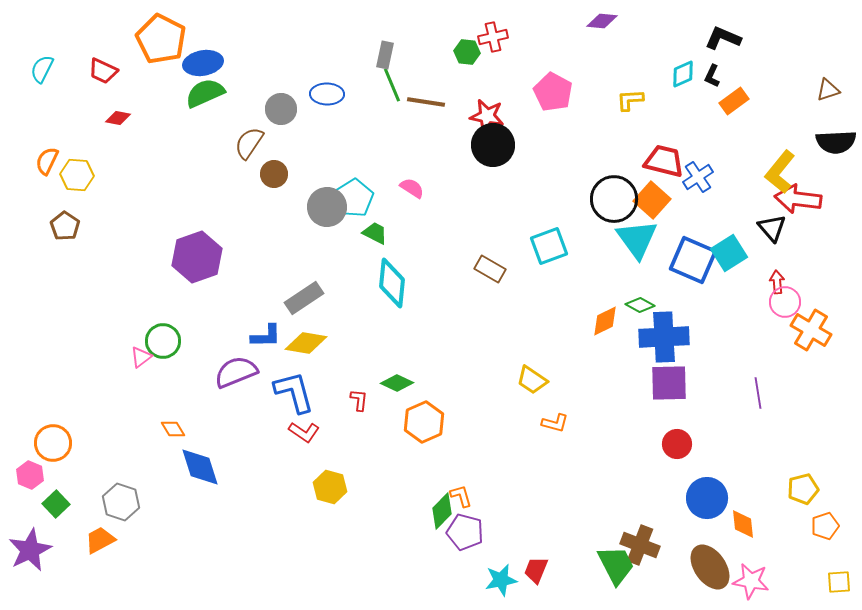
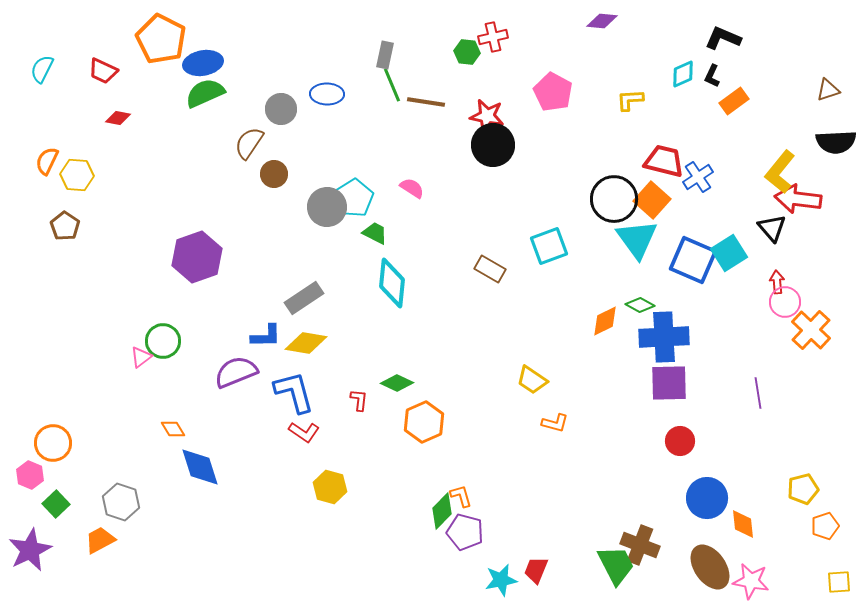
orange cross at (811, 330): rotated 12 degrees clockwise
red circle at (677, 444): moved 3 px right, 3 px up
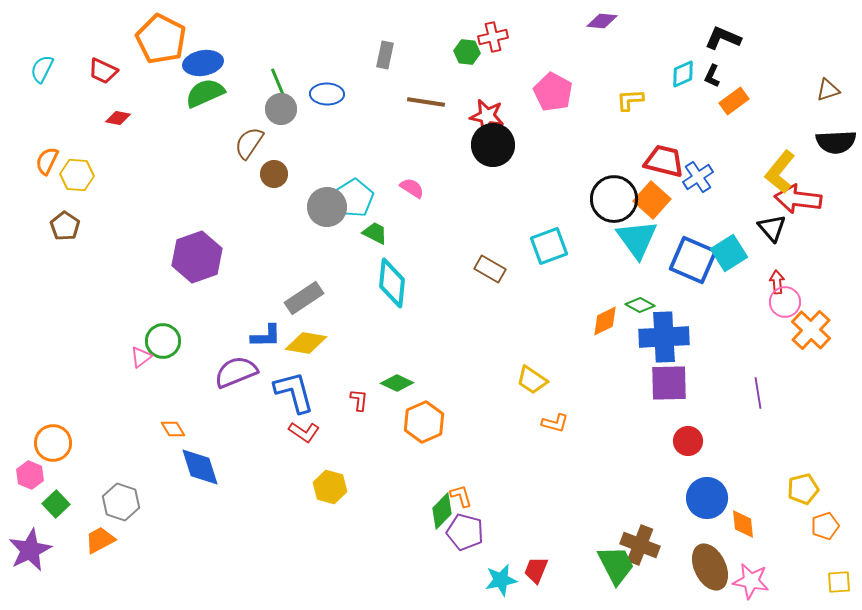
green line at (392, 85): moved 113 px left
red circle at (680, 441): moved 8 px right
brown ellipse at (710, 567): rotated 9 degrees clockwise
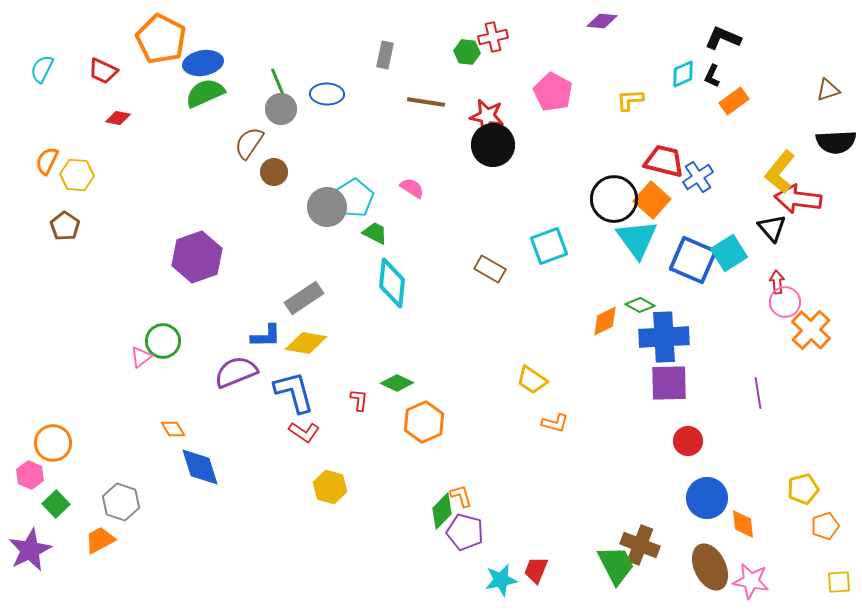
brown circle at (274, 174): moved 2 px up
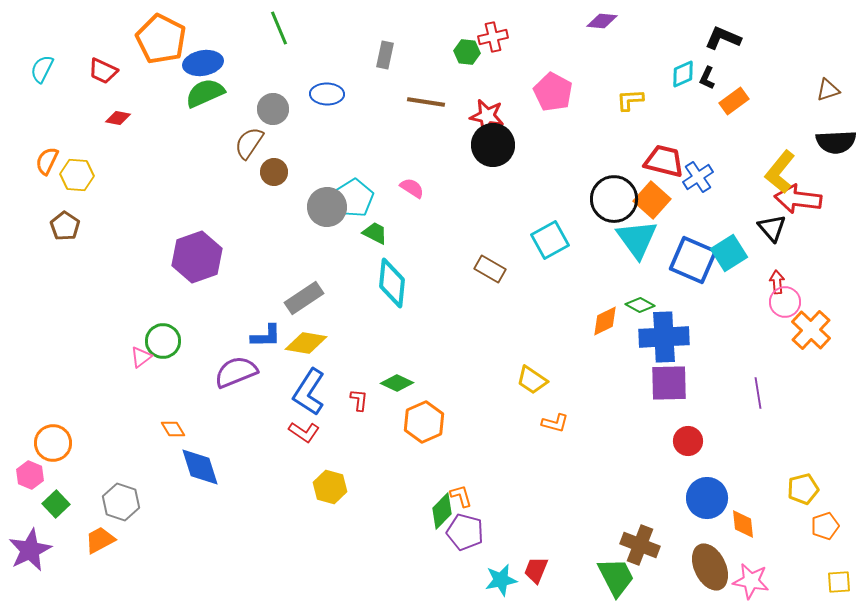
black L-shape at (712, 76): moved 5 px left, 2 px down
green line at (279, 85): moved 57 px up
gray circle at (281, 109): moved 8 px left
cyan square at (549, 246): moved 1 px right, 6 px up; rotated 9 degrees counterclockwise
blue L-shape at (294, 392): moved 15 px right; rotated 132 degrees counterclockwise
green trapezoid at (616, 565): moved 12 px down
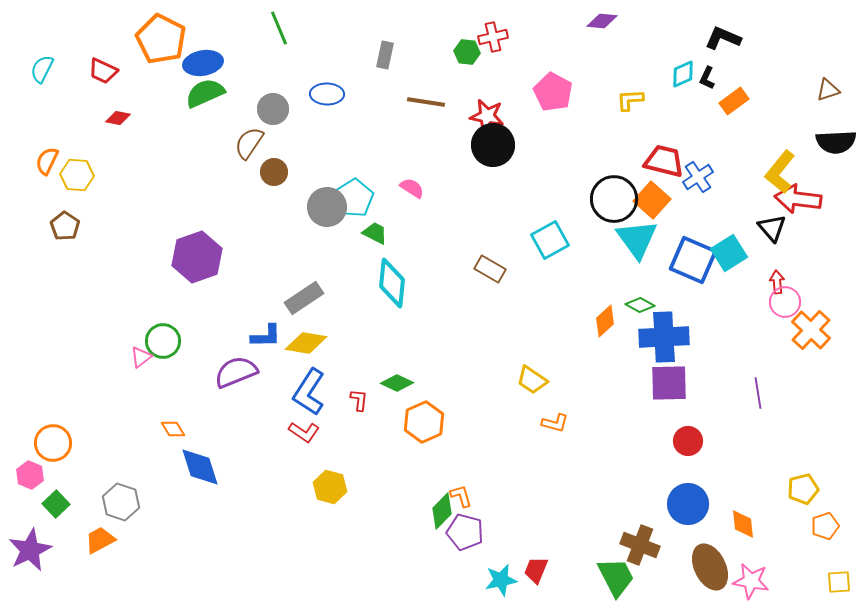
orange diamond at (605, 321): rotated 16 degrees counterclockwise
blue circle at (707, 498): moved 19 px left, 6 px down
